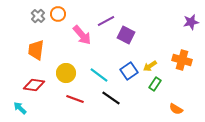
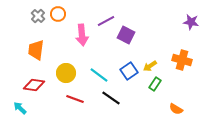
purple star: rotated 21 degrees clockwise
pink arrow: rotated 35 degrees clockwise
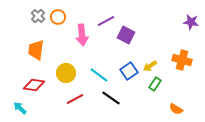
orange circle: moved 3 px down
red line: rotated 48 degrees counterclockwise
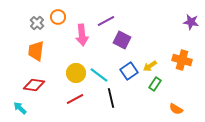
gray cross: moved 1 px left, 7 px down
purple square: moved 4 px left, 5 px down
orange trapezoid: moved 1 px down
yellow circle: moved 10 px right
black line: rotated 42 degrees clockwise
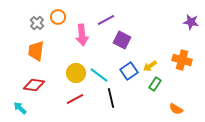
purple line: moved 1 px up
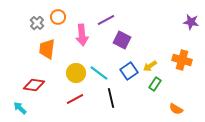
orange trapezoid: moved 11 px right, 2 px up
cyan line: moved 2 px up
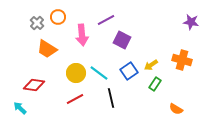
orange trapezoid: rotated 65 degrees counterclockwise
yellow arrow: moved 1 px right, 1 px up
